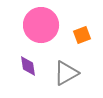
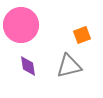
pink circle: moved 20 px left
gray triangle: moved 3 px right, 7 px up; rotated 16 degrees clockwise
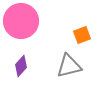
pink circle: moved 4 px up
purple diamond: moved 7 px left; rotated 50 degrees clockwise
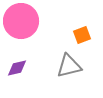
purple diamond: moved 4 px left, 2 px down; rotated 35 degrees clockwise
